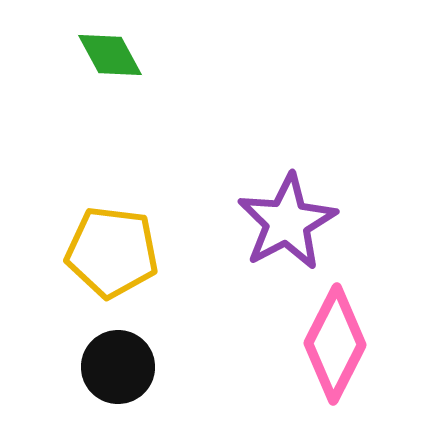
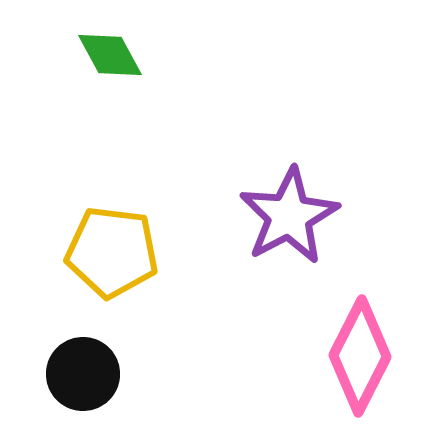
purple star: moved 2 px right, 6 px up
pink diamond: moved 25 px right, 12 px down
black circle: moved 35 px left, 7 px down
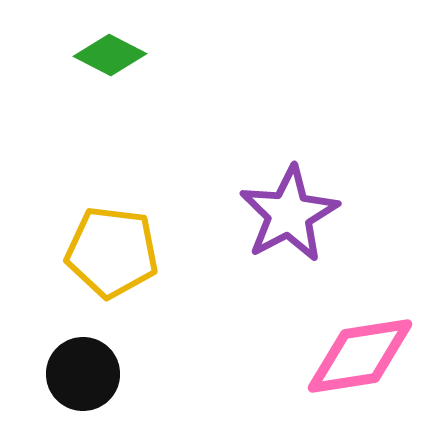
green diamond: rotated 34 degrees counterclockwise
purple star: moved 2 px up
pink diamond: rotated 54 degrees clockwise
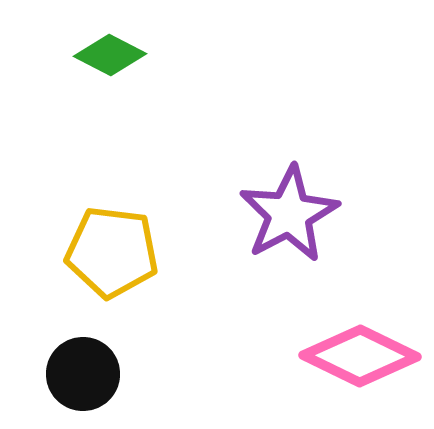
pink diamond: rotated 35 degrees clockwise
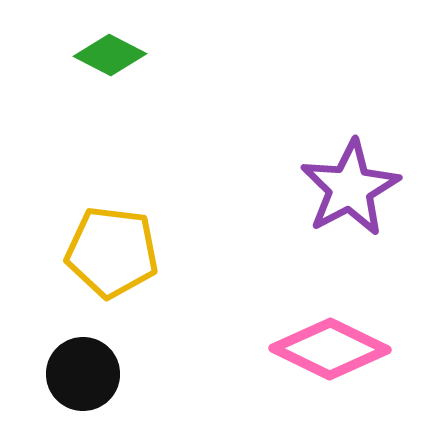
purple star: moved 61 px right, 26 px up
pink diamond: moved 30 px left, 7 px up
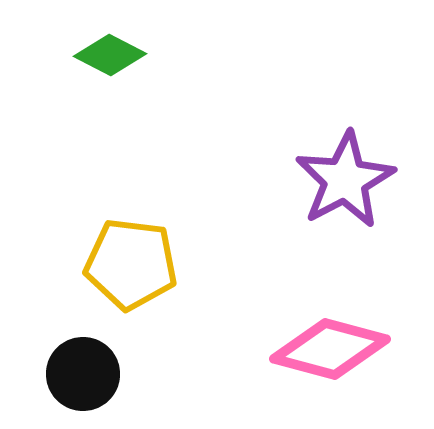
purple star: moved 5 px left, 8 px up
yellow pentagon: moved 19 px right, 12 px down
pink diamond: rotated 11 degrees counterclockwise
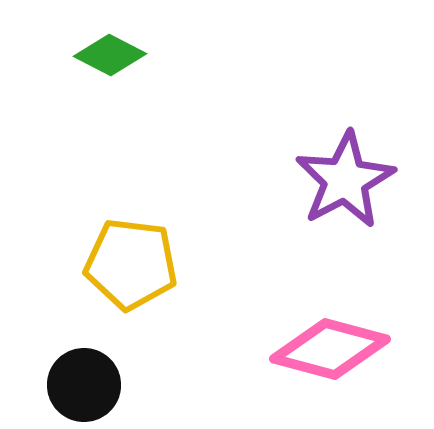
black circle: moved 1 px right, 11 px down
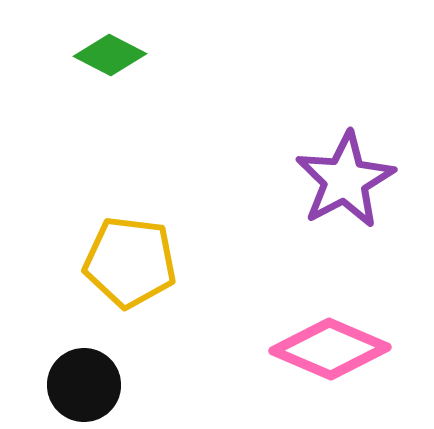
yellow pentagon: moved 1 px left, 2 px up
pink diamond: rotated 8 degrees clockwise
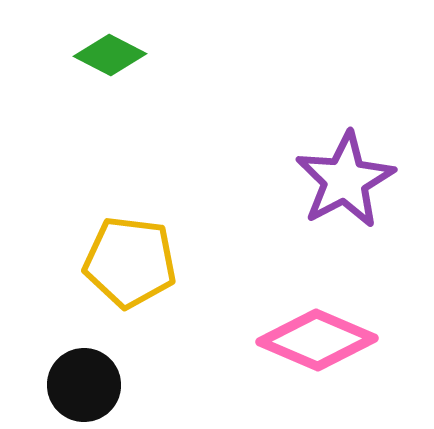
pink diamond: moved 13 px left, 9 px up
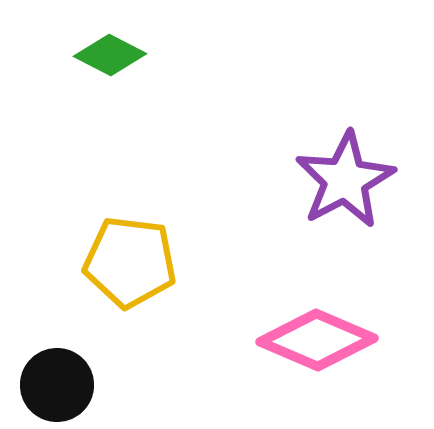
black circle: moved 27 px left
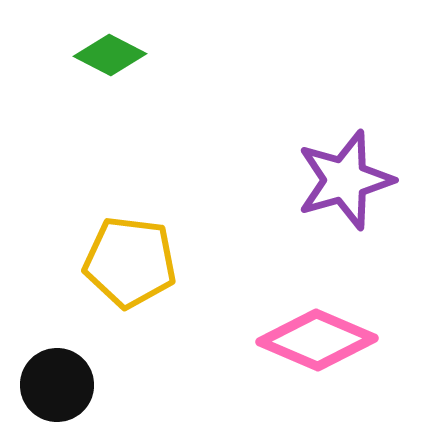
purple star: rotated 12 degrees clockwise
